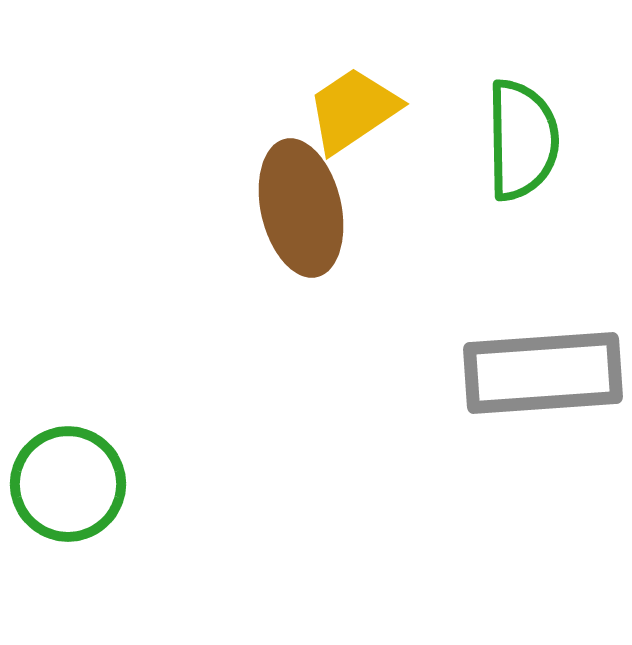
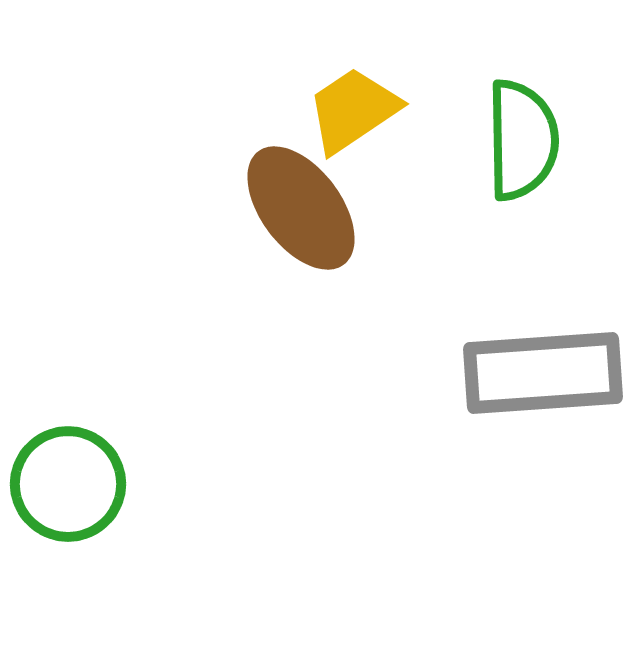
brown ellipse: rotated 24 degrees counterclockwise
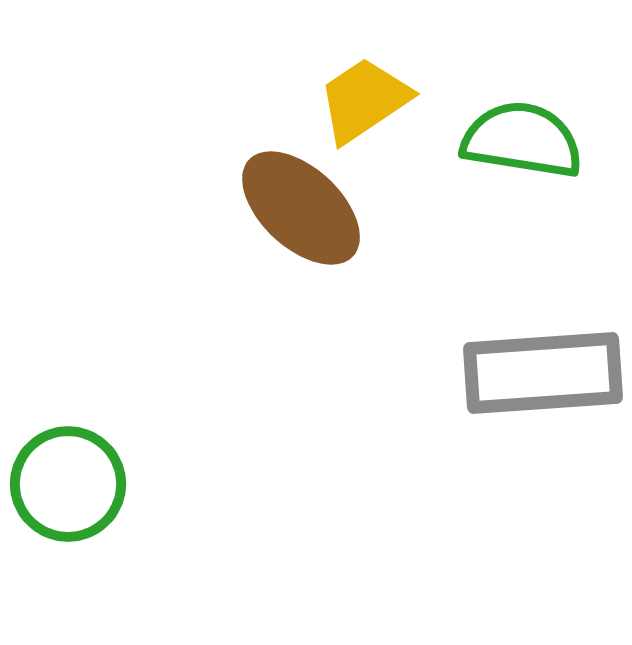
yellow trapezoid: moved 11 px right, 10 px up
green semicircle: rotated 80 degrees counterclockwise
brown ellipse: rotated 10 degrees counterclockwise
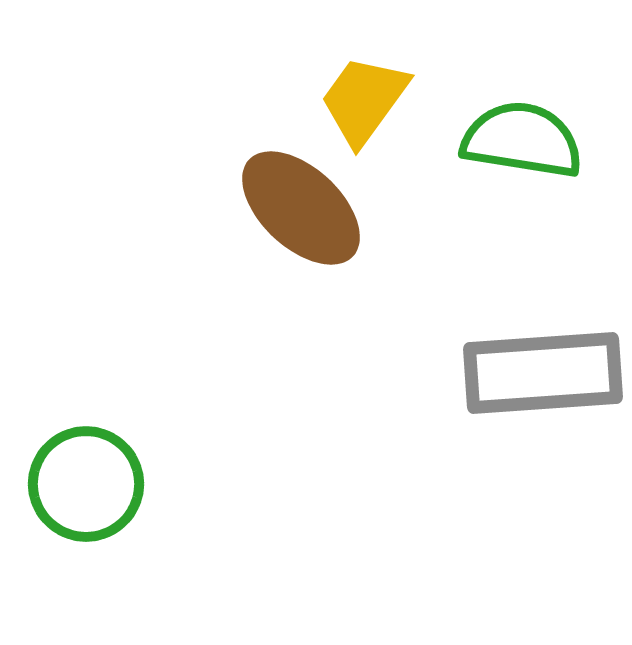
yellow trapezoid: rotated 20 degrees counterclockwise
green circle: moved 18 px right
